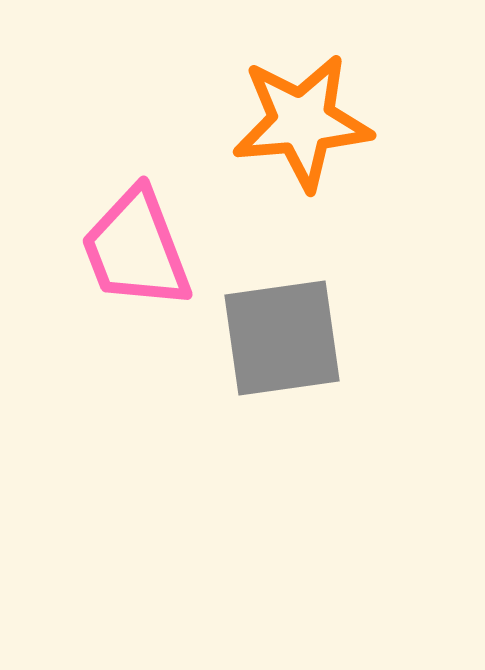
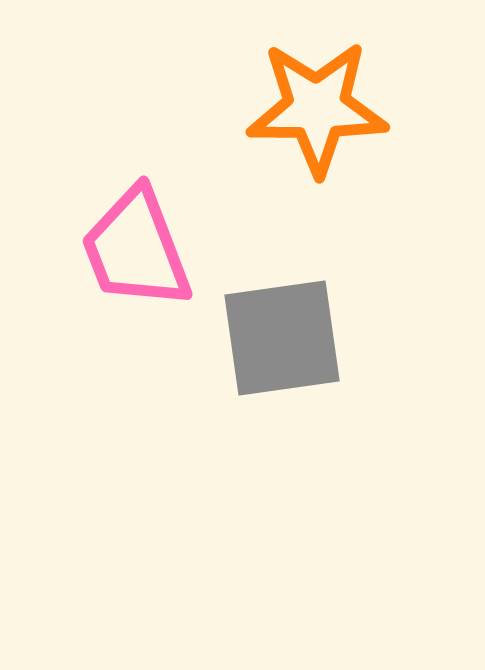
orange star: moved 15 px right, 14 px up; rotated 5 degrees clockwise
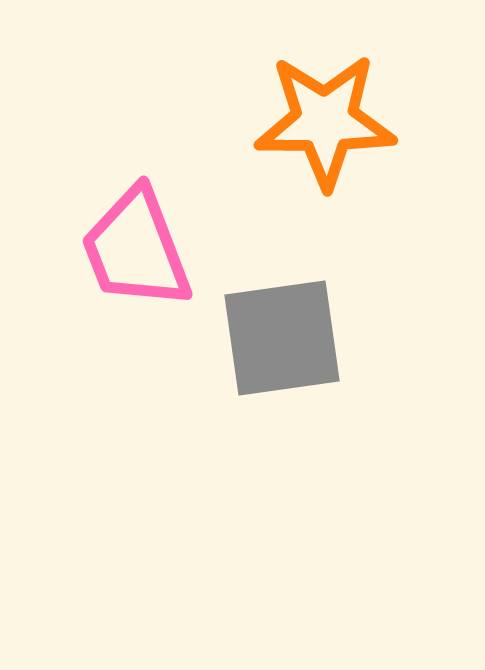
orange star: moved 8 px right, 13 px down
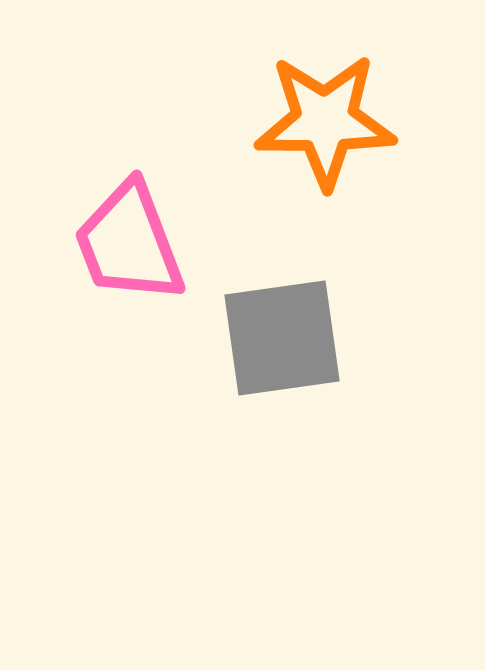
pink trapezoid: moved 7 px left, 6 px up
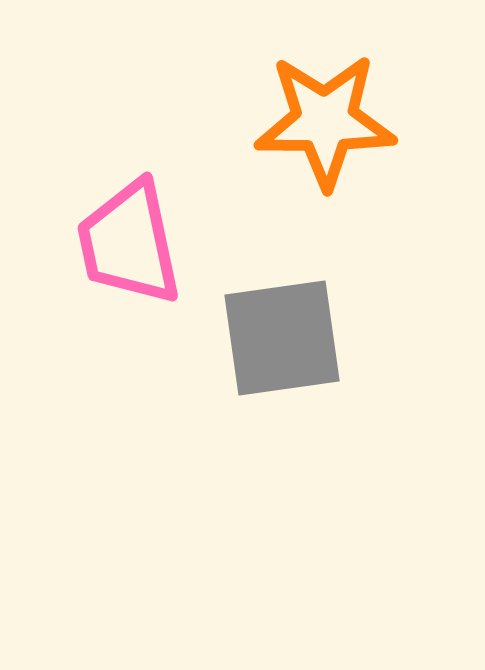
pink trapezoid: rotated 9 degrees clockwise
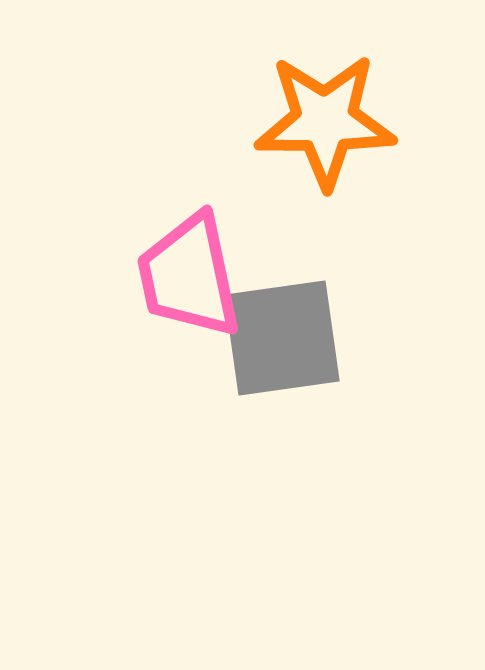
pink trapezoid: moved 60 px right, 33 px down
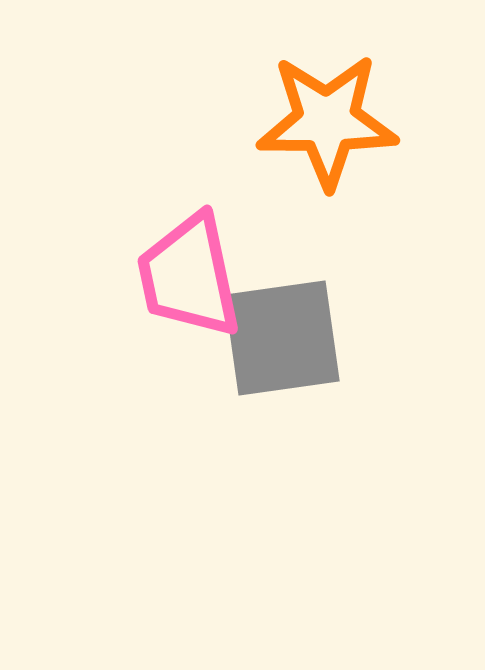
orange star: moved 2 px right
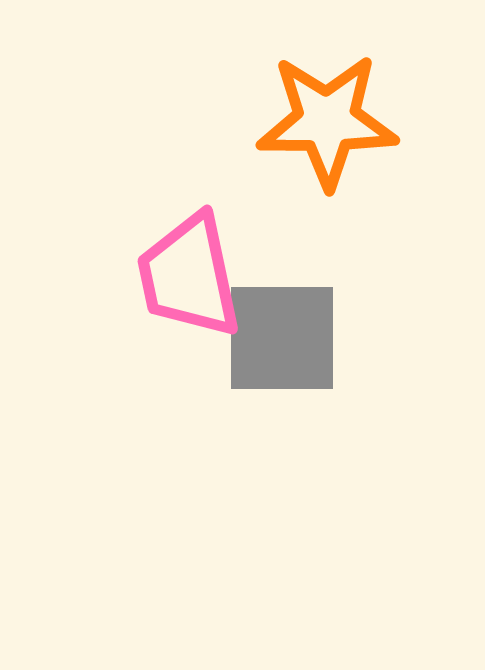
gray square: rotated 8 degrees clockwise
